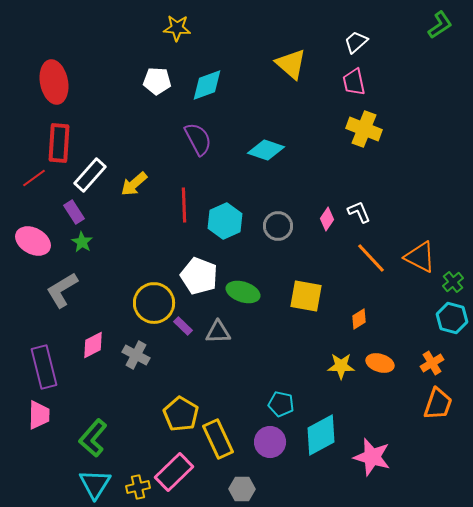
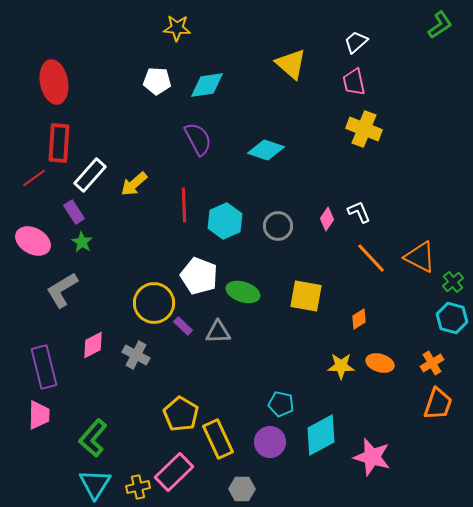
cyan diamond at (207, 85): rotated 12 degrees clockwise
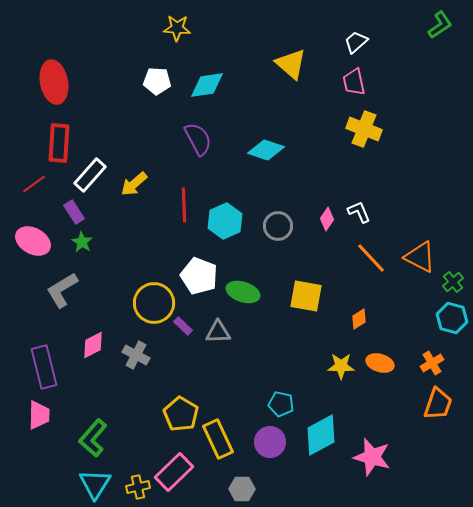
red line at (34, 178): moved 6 px down
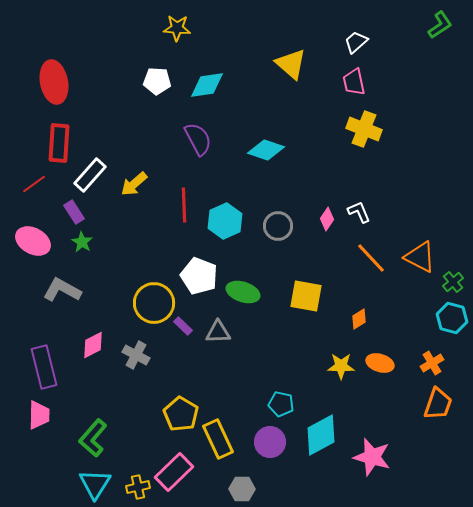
gray L-shape at (62, 290): rotated 60 degrees clockwise
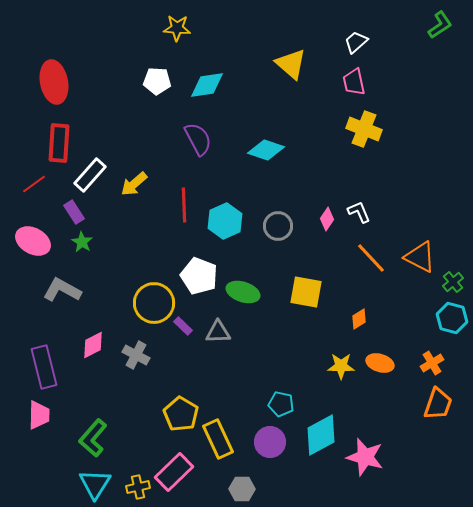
yellow square at (306, 296): moved 4 px up
pink star at (372, 457): moved 7 px left
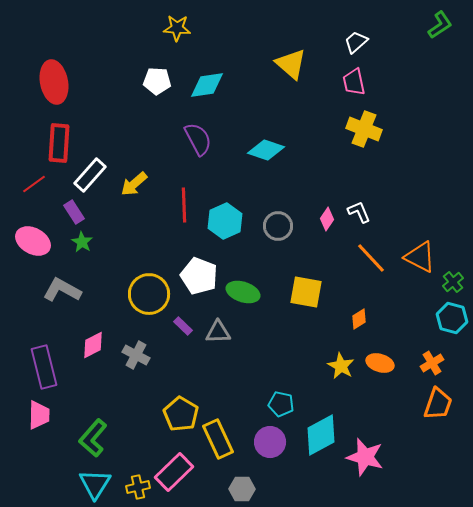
yellow circle at (154, 303): moved 5 px left, 9 px up
yellow star at (341, 366): rotated 28 degrees clockwise
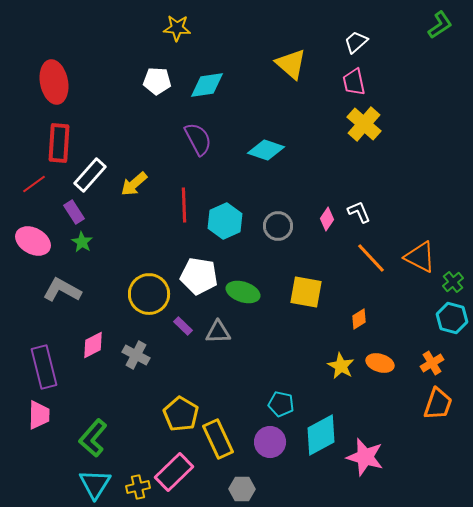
yellow cross at (364, 129): moved 5 px up; rotated 20 degrees clockwise
white pentagon at (199, 276): rotated 12 degrees counterclockwise
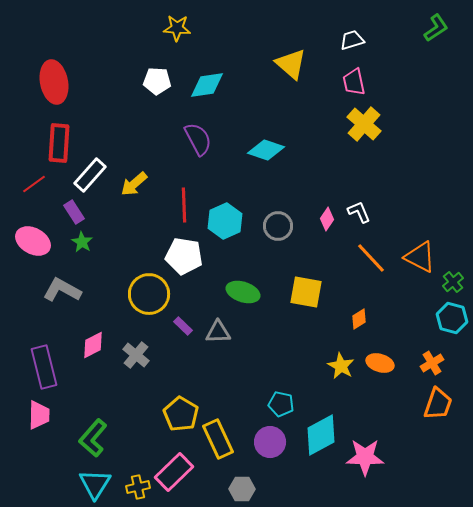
green L-shape at (440, 25): moved 4 px left, 3 px down
white trapezoid at (356, 42): moved 4 px left, 2 px up; rotated 25 degrees clockwise
white pentagon at (199, 276): moved 15 px left, 20 px up
gray cross at (136, 355): rotated 12 degrees clockwise
pink star at (365, 457): rotated 15 degrees counterclockwise
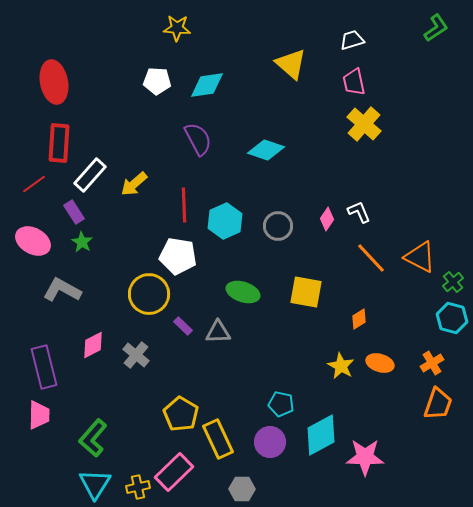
white pentagon at (184, 256): moved 6 px left
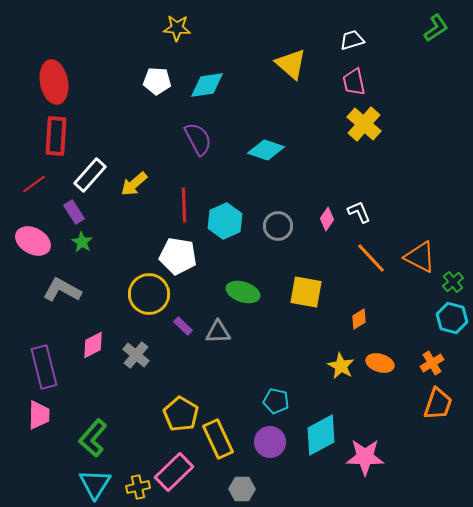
red rectangle at (59, 143): moved 3 px left, 7 px up
cyan pentagon at (281, 404): moved 5 px left, 3 px up
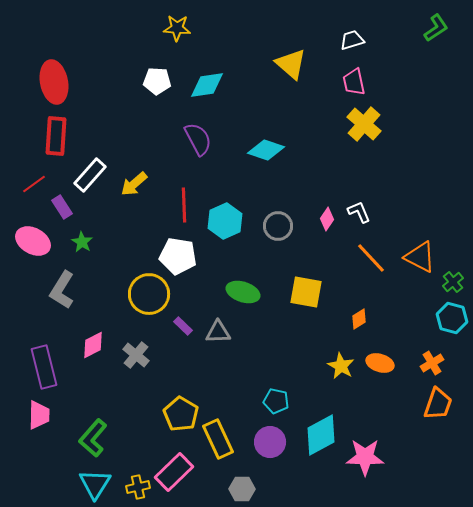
purple rectangle at (74, 212): moved 12 px left, 5 px up
gray L-shape at (62, 290): rotated 87 degrees counterclockwise
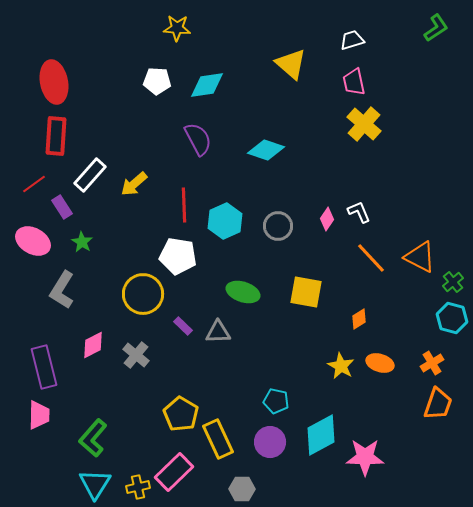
yellow circle at (149, 294): moved 6 px left
